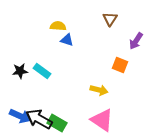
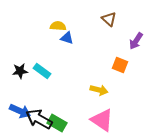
brown triangle: moved 1 px left; rotated 21 degrees counterclockwise
blue triangle: moved 2 px up
blue arrow: moved 5 px up
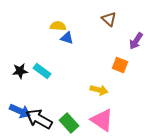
green rectangle: moved 12 px right; rotated 18 degrees clockwise
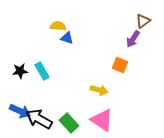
brown triangle: moved 34 px right, 2 px down; rotated 42 degrees clockwise
purple arrow: moved 3 px left, 2 px up
cyan rectangle: rotated 24 degrees clockwise
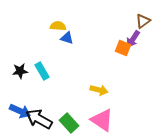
orange square: moved 3 px right, 17 px up
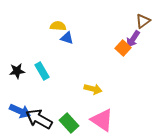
orange square: rotated 21 degrees clockwise
black star: moved 3 px left
yellow arrow: moved 6 px left, 1 px up
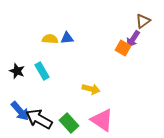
yellow semicircle: moved 8 px left, 13 px down
blue triangle: rotated 24 degrees counterclockwise
orange square: rotated 14 degrees counterclockwise
black star: rotated 28 degrees clockwise
yellow arrow: moved 2 px left
blue arrow: rotated 25 degrees clockwise
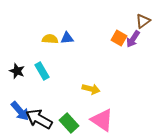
orange square: moved 4 px left, 10 px up
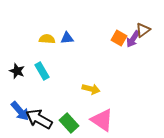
brown triangle: moved 9 px down
yellow semicircle: moved 3 px left
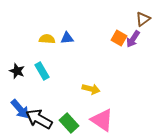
brown triangle: moved 11 px up
blue arrow: moved 2 px up
